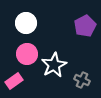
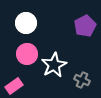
pink rectangle: moved 5 px down
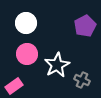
white star: moved 3 px right
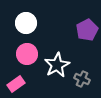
purple pentagon: moved 2 px right, 4 px down
gray cross: moved 1 px up
pink rectangle: moved 2 px right, 2 px up
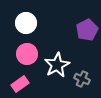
pink rectangle: moved 4 px right
